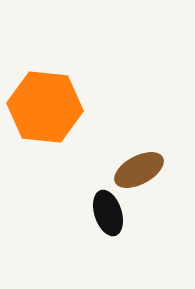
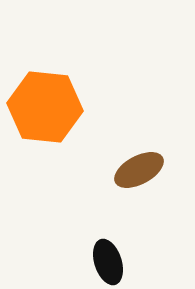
black ellipse: moved 49 px down
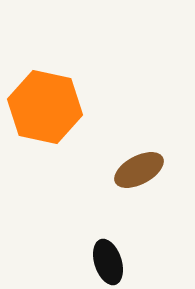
orange hexagon: rotated 6 degrees clockwise
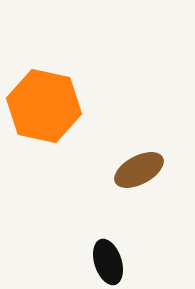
orange hexagon: moved 1 px left, 1 px up
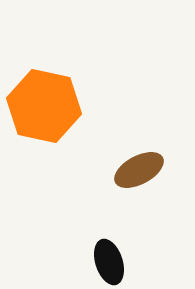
black ellipse: moved 1 px right
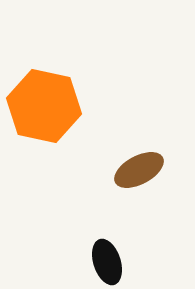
black ellipse: moved 2 px left
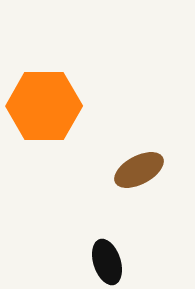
orange hexagon: rotated 12 degrees counterclockwise
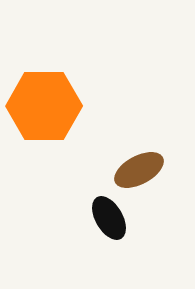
black ellipse: moved 2 px right, 44 px up; rotated 12 degrees counterclockwise
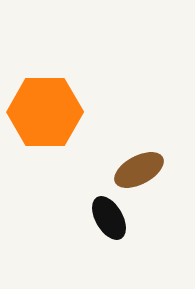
orange hexagon: moved 1 px right, 6 px down
